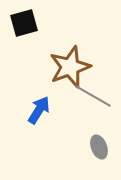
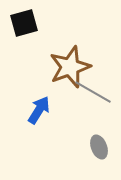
gray line: moved 4 px up
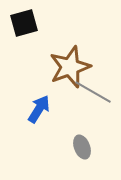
blue arrow: moved 1 px up
gray ellipse: moved 17 px left
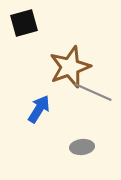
gray line: rotated 6 degrees counterclockwise
gray ellipse: rotated 75 degrees counterclockwise
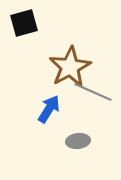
brown star: rotated 9 degrees counterclockwise
blue arrow: moved 10 px right
gray ellipse: moved 4 px left, 6 px up
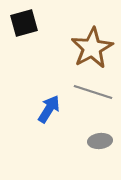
brown star: moved 22 px right, 19 px up
gray line: rotated 6 degrees counterclockwise
gray ellipse: moved 22 px right
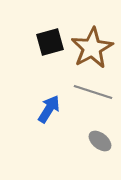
black square: moved 26 px right, 19 px down
gray ellipse: rotated 45 degrees clockwise
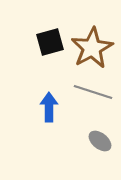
blue arrow: moved 2 px up; rotated 32 degrees counterclockwise
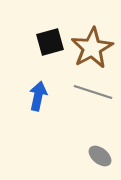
blue arrow: moved 11 px left, 11 px up; rotated 12 degrees clockwise
gray ellipse: moved 15 px down
